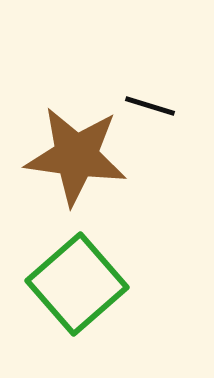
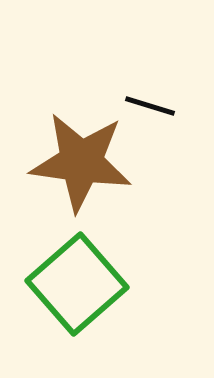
brown star: moved 5 px right, 6 px down
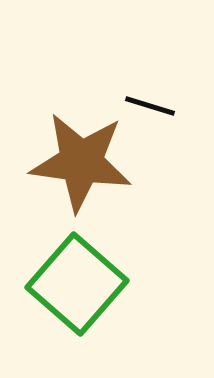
green square: rotated 8 degrees counterclockwise
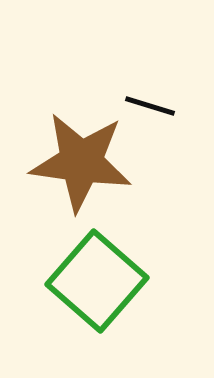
green square: moved 20 px right, 3 px up
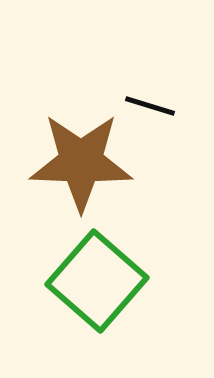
brown star: rotated 6 degrees counterclockwise
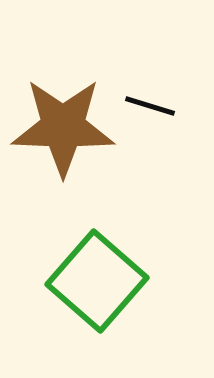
brown star: moved 18 px left, 35 px up
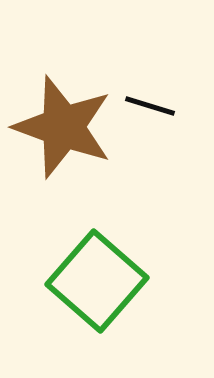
brown star: rotated 18 degrees clockwise
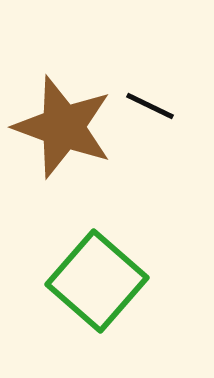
black line: rotated 9 degrees clockwise
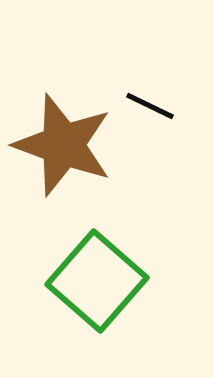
brown star: moved 18 px down
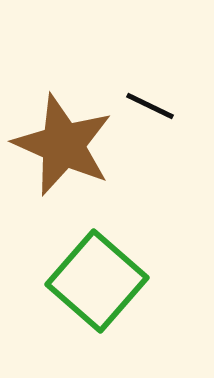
brown star: rotated 4 degrees clockwise
